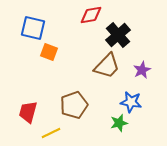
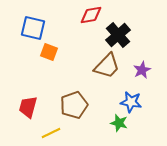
red trapezoid: moved 5 px up
green star: rotated 30 degrees clockwise
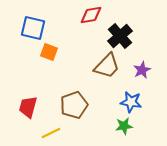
black cross: moved 2 px right, 1 px down
green star: moved 5 px right, 3 px down; rotated 24 degrees counterclockwise
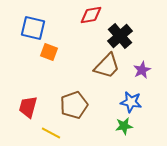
yellow line: rotated 54 degrees clockwise
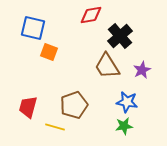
brown trapezoid: rotated 104 degrees clockwise
blue star: moved 4 px left
yellow line: moved 4 px right, 6 px up; rotated 12 degrees counterclockwise
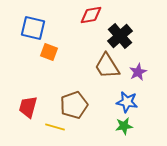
purple star: moved 4 px left, 2 px down
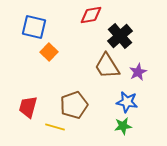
blue square: moved 1 px right, 1 px up
orange square: rotated 24 degrees clockwise
green star: moved 1 px left
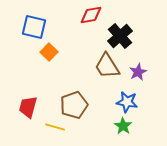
green star: rotated 30 degrees counterclockwise
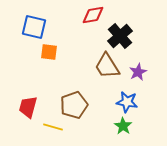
red diamond: moved 2 px right
orange square: rotated 36 degrees counterclockwise
yellow line: moved 2 px left
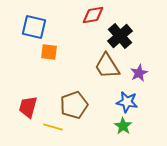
purple star: moved 1 px right, 1 px down
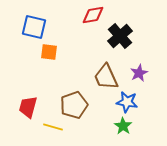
brown trapezoid: moved 1 px left, 11 px down; rotated 8 degrees clockwise
